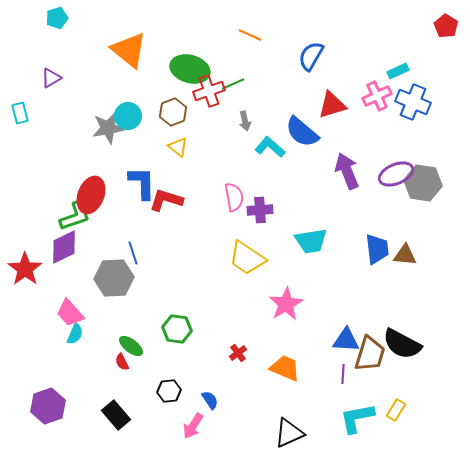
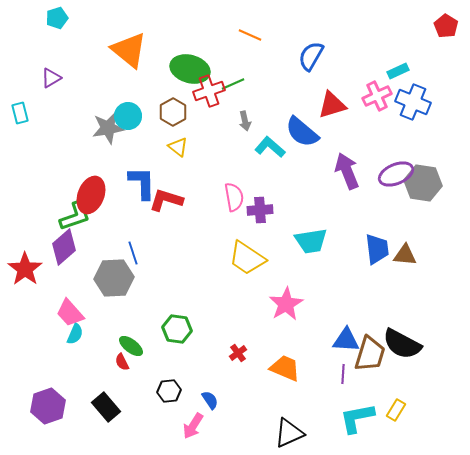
brown hexagon at (173, 112): rotated 8 degrees counterclockwise
purple diamond at (64, 247): rotated 15 degrees counterclockwise
black rectangle at (116, 415): moved 10 px left, 8 px up
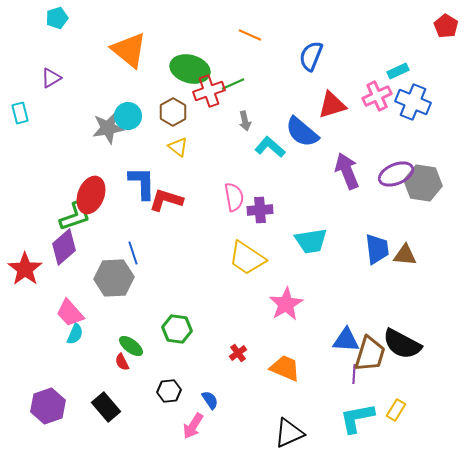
blue semicircle at (311, 56): rotated 8 degrees counterclockwise
purple line at (343, 374): moved 11 px right
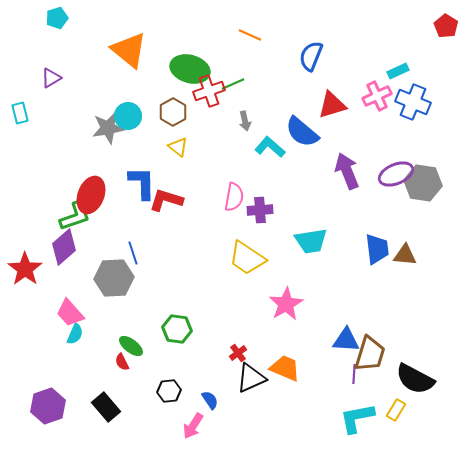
pink semicircle at (234, 197): rotated 20 degrees clockwise
black semicircle at (402, 344): moved 13 px right, 35 px down
black triangle at (289, 433): moved 38 px left, 55 px up
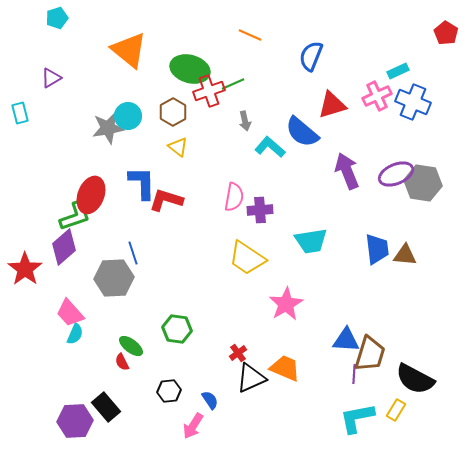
red pentagon at (446, 26): moved 7 px down
purple hexagon at (48, 406): moved 27 px right, 15 px down; rotated 16 degrees clockwise
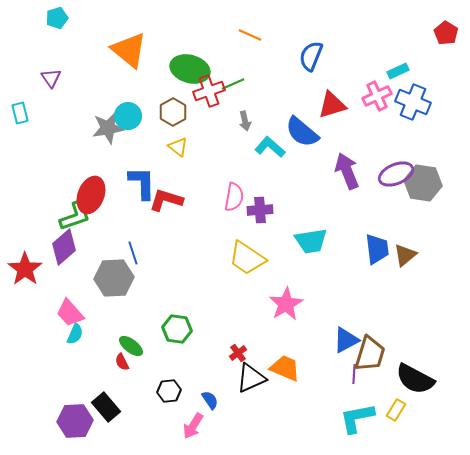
purple triangle at (51, 78): rotated 35 degrees counterclockwise
brown triangle at (405, 255): rotated 45 degrees counterclockwise
blue triangle at (346, 340): rotated 32 degrees counterclockwise
